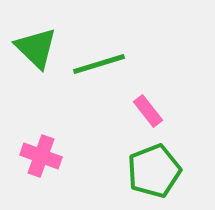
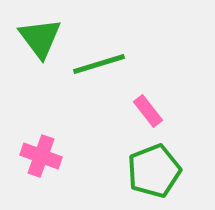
green triangle: moved 4 px right, 10 px up; rotated 9 degrees clockwise
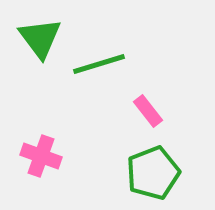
green pentagon: moved 1 px left, 2 px down
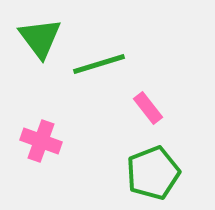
pink rectangle: moved 3 px up
pink cross: moved 15 px up
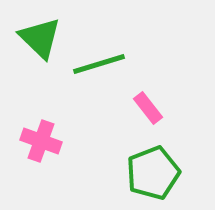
green triangle: rotated 9 degrees counterclockwise
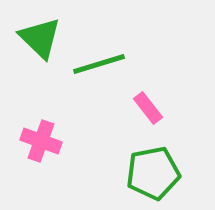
green pentagon: rotated 10 degrees clockwise
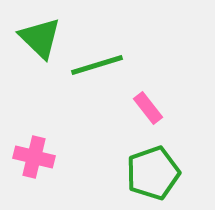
green line: moved 2 px left, 1 px down
pink cross: moved 7 px left, 16 px down; rotated 6 degrees counterclockwise
green pentagon: rotated 8 degrees counterclockwise
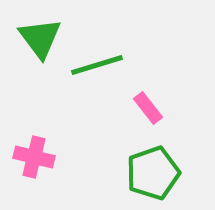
green triangle: rotated 9 degrees clockwise
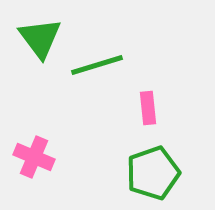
pink rectangle: rotated 32 degrees clockwise
pink cross: rotated 9 degrees clockwise
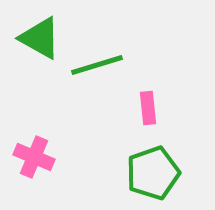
green triangle: rotated 24 degrees counterclockwise
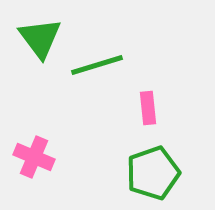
green triangle: rotated 24 degrees clockwise
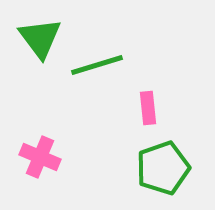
pink cross: moved 6 px right
green pentagon: moved 10 px right, 5 px up
